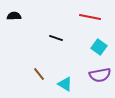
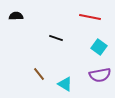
black semicircle: moved 2 px right
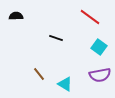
red line: rotated 25 degrees clockwise
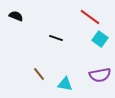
black semicircle: rotated 24 degrees clockwise
cyan square: moved 1 px right, 8 px up
cyan triangle: rotated 21 degrees counterclockwise
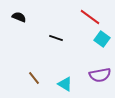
black semicircle: moved 3 px right, 1 px down
cyan square: moved 2 px right
brown line: moved 5 px left, 4 px down
cyan triangle: rotated 21 degrees clockwise
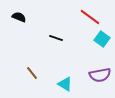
brown line: moved 2 px left, 5 px up
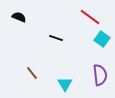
purple semicircle: rotated 85 degrees counterclockwise
cyan triangle: rotated 28 degrees clockwise
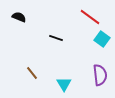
cyan triangle: moved 1 px left
